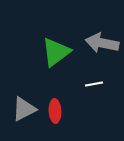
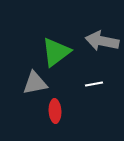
gray arrow: moved 2 px up
gray triangle: moved 11 px right, 26 px up; rotated 16 degrees clockwise
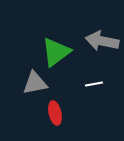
red ellipse: moved 2 px down; rotated 10 degrees counterclockwise
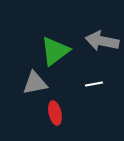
green triangle: moved 1 px left, 1 px up
